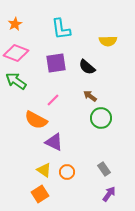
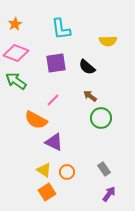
orange square: moved 7 px right, 2 px up
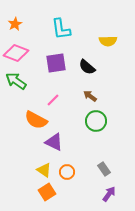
green circle: moved 5 px left, 3 px down
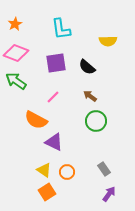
pink line: moved 3 px up
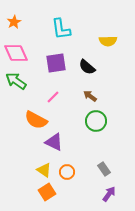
orange star: moved 1 px left, 2 px up
pink diamond: rotated 45 degrees clockwise
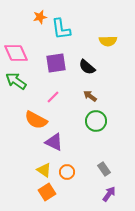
orange star: moved 26 px right, 5 px up; rotated 16 degrees clockwise
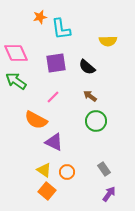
orange square: moved 1 px up; rotated 18 degrees counterclockwise
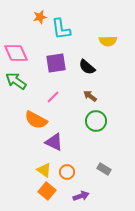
gray rectangle: rotated 24 degrees counterclockwise
purple arrow: moved 28 px left, 2 px down; rotated 35 degrees clockwise
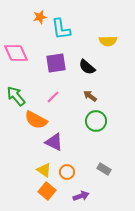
green arrow: moved 15 px down; rotated 15 degrees clockwise
